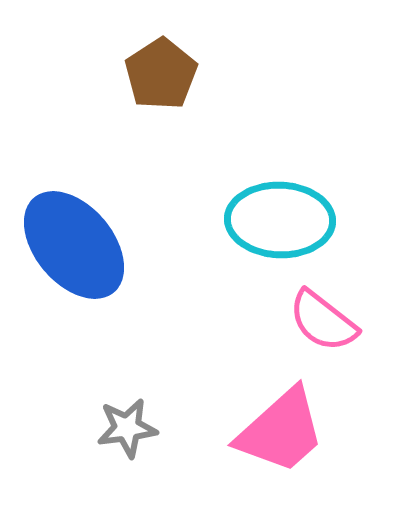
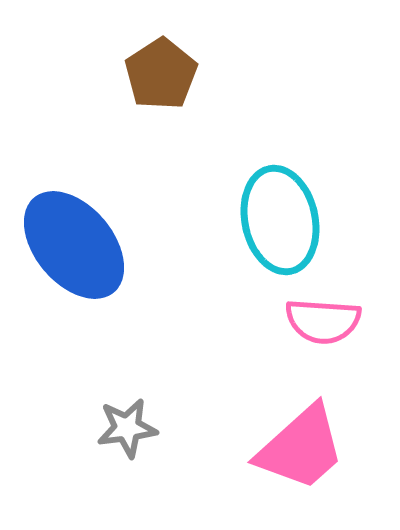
cyan ellipse: rotated 76 degrees clockwise
pink semicircle: rotated 34 degrees counterclockwise
pink trapezoid: moved 20 px right, 17 px down
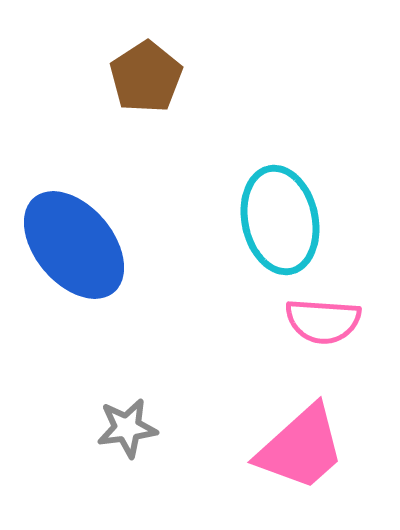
brown pentagon: moved 15 px left, 3 px down
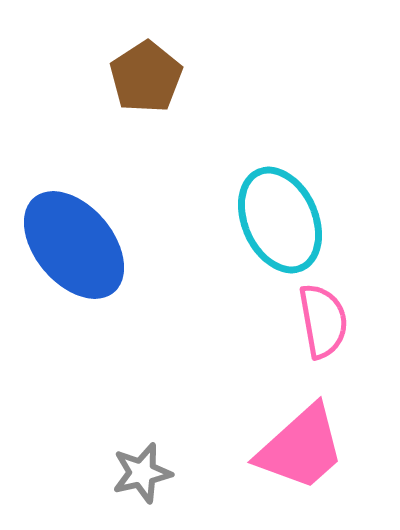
cyan ellipse: rotated 12 degrees counterclockwise
pink semicircle: rotated 104 degrees counterclockwise
gray star: moved 15 px right, 45 px down; rotated 6 degrees counterclockwise
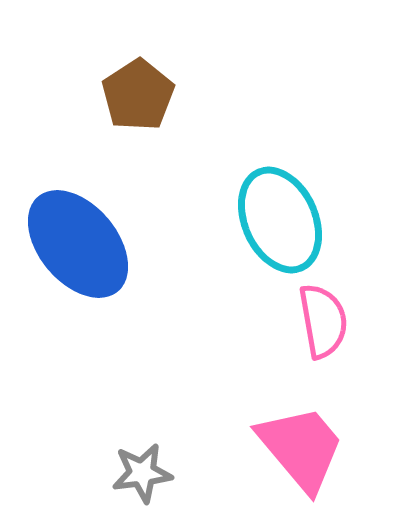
brown pentagon: moved 8 px left, 18 px down
blue ellipse: moved 4 px right, 1 px up
pink trapezoid: rotated 88 degrees counterclockwise
gray star: rotated 6 degrees clockwise
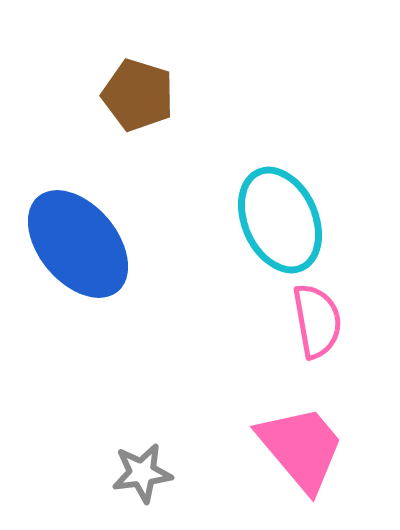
brown pentagon: rotated 22 degrees counterclockwise
pink semicircle: moved 6 px left
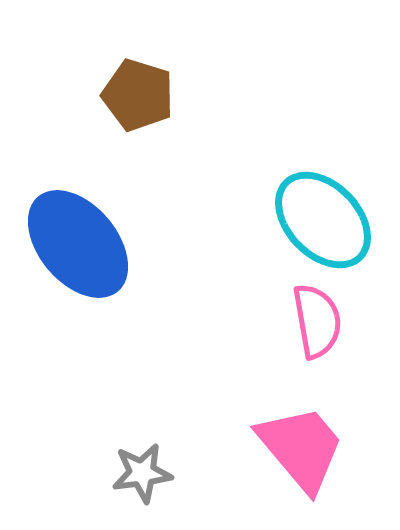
cyan ellipse: moved 43 px right; rotated 20 degrees counterclockwise
